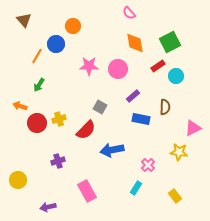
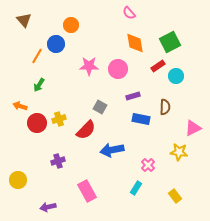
orange circle: moved 2 px left, 1 px up
purple rectangle: rotated 24 degrees clockwise
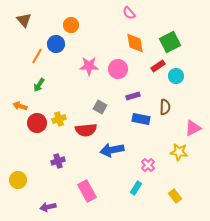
red semicircle: rotated 40 degrees clockwise
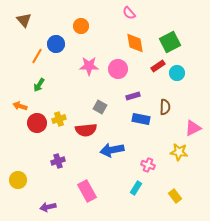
orange circle: moved 10 px right, 1 px down
cyan circle: moved 1 px right, 3 px up
pink cross: rotated 24 degrees counterclockwise
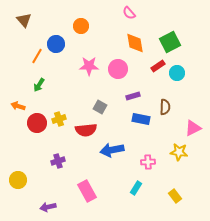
orange arrow: moved 2 px left
pink cross: moved 3 px up; rotated 24 degrees counterclockwise
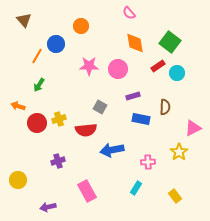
green square: rotated 25 degrees counterclockwise
yellow star: rotated 30 degrees clockwise
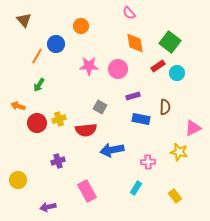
yellow star: rotated 24 degrees counterclockwise
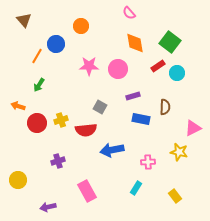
yellow cross: moved 2 px right, 1 px down
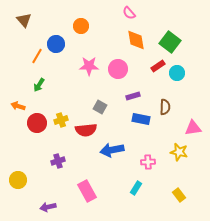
orange diamond: moved 1 px right, 3 px up
pink triangle: rotated 18 degrees clockwise
yellow rectangle: moved 4 px right, 1 px up
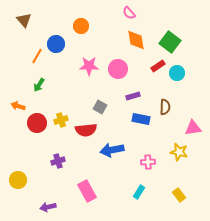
cyan rectangle: moved 3 px right, 4 px down
